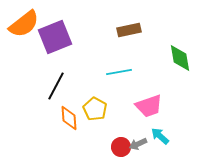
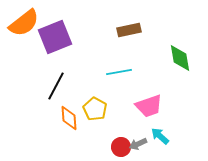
orange semicircle: moved 1 px up
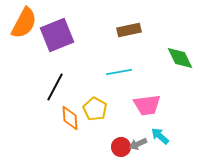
orange semicircle: rotated 24 degrees counterclockwise
purple square: moved 2 px right, 2 px up
green diamond: rotated 16 degrees counterclockwise
black line: moved 1 px left, 1 px down
pink trapezoid: moved 2 px left, 1 px up; rotated 12 degrees clockwise
orange diamond: moved 1 px right
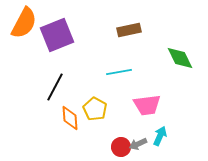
cyan arrow: rotated 72 degrees clockwise
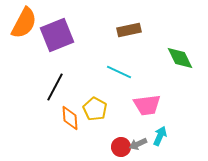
cyan line: rotated 35 degrees clockwise
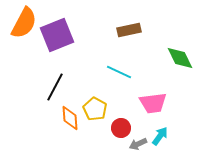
pink trapezoid: moved 6 px right, 2 px up
cyan arrow: rotated 12 degrees clockwise
red circle: moved 19 px up
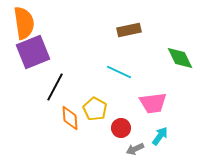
orange semicircle: rotated 36 degrees counterclockwise
purple square: moved 24 px left, 17 px down
gray arrow: moved 3 px left, 5 px down
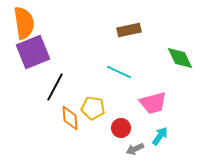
pink trapezoid: rotated 8 degrees counterclockwise
yellow pentagon: moved 2 px left, 1 px up; rotated 20 degrees counterclockwise
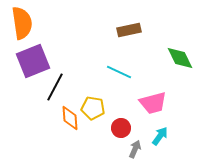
orange semicircle: moved 2 px left
purple square: moved 9 px down
gray arrow: rotated 138 degrees clockwise
